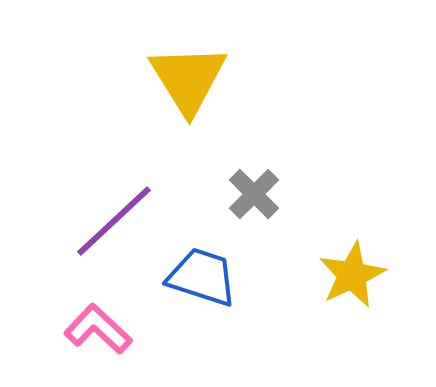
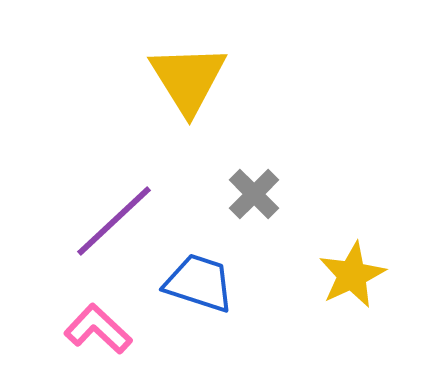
blue trapezoid: moved 3 px left, 6 px down
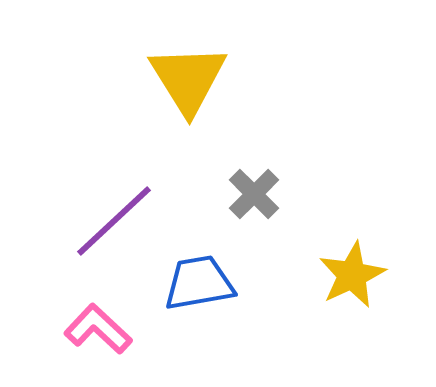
blue trapezoid: rotated 28 degrees counterclockwise
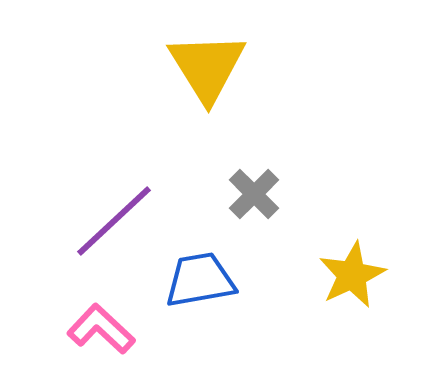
yellow triangle: moved 19 px right, 12 px up
blue trapezoid: moved 1 px right, 3 px up
pink L-shape: moved 3 px right
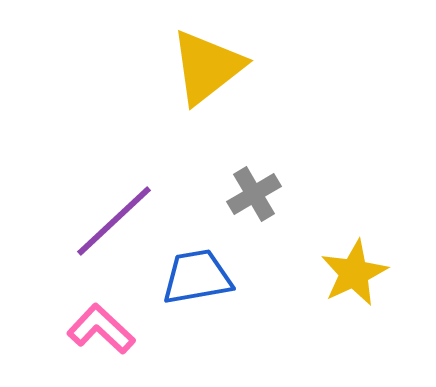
yellow triangle: rotated 24 degrees clockwise
gray cross: rotated 14 degrees clockwise
yellow star: moved 2 px right, 2 px up
blue trapezoid: moved 3 px left, 3 px up
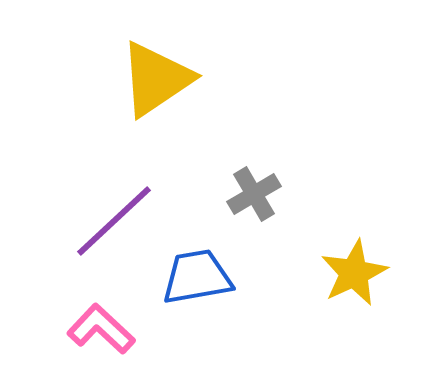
yellow triangle: moved 51 px left, 12 px down; rotated 4 degrees clockwise
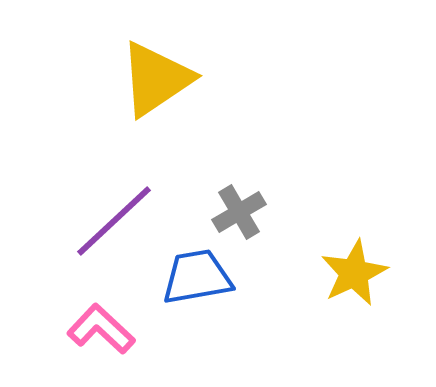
gray cross: moved 15 px left, 18 px down
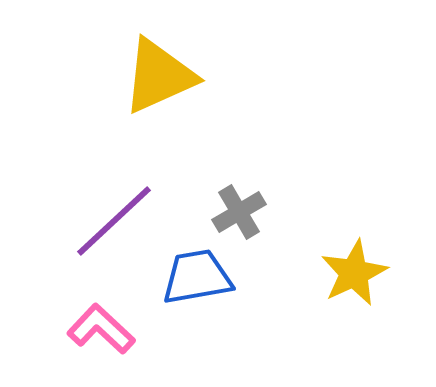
yellow triangle: moved 3 px right, 3 px up; rotated 10 degrees clockwise
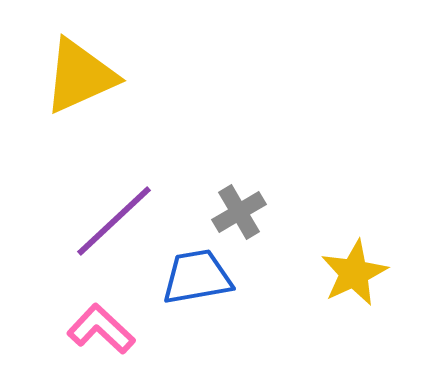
yellow triangle: moved 79 px left
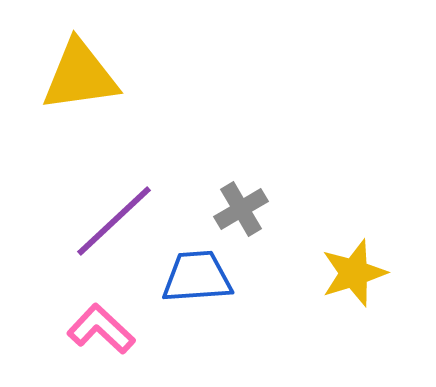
yellow triangle: rotated 16 degrees clockwise
gray cross: moved 2 px right, 3 px up
yellow star: rotated 8 degrees clockwise
blue trapezoid: rotated 6 degrees clockwise
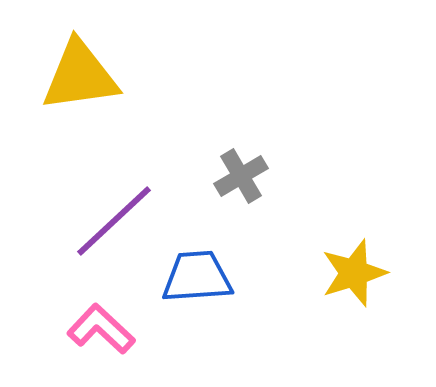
gray cross: moved 33 px up
